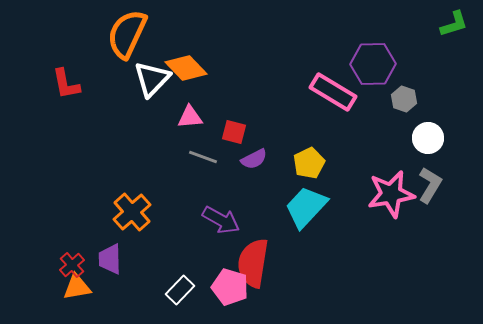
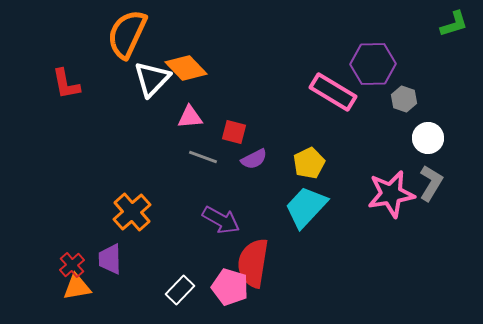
gray L-shape: moved 1 px right, 2 px up
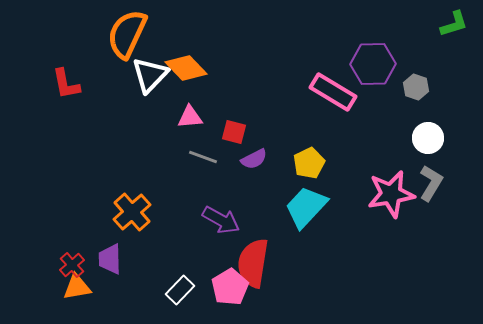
white triangle: moved 2 px left, 4 px up
gray hexagon: moved 12 px right, 12 px up
pink pentagon: rotated 24 degrees clockwise
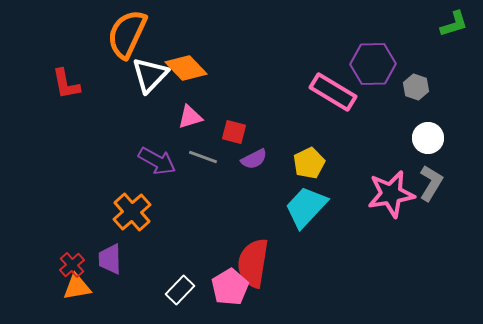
pink triangle: rotated 12 degrees counterclockwise
purple arrow: moved 64 px left, 59 px up
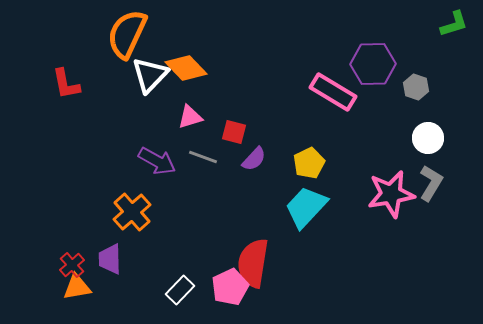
purple semicircle: rotated 20 degrees counterclockwise
pink pentagon: rotated 6 degrees clockwise
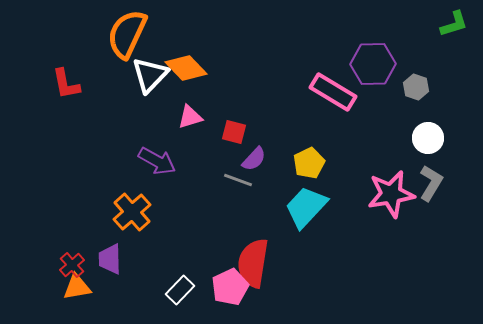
gray line: moved 35 px right, 23 px down
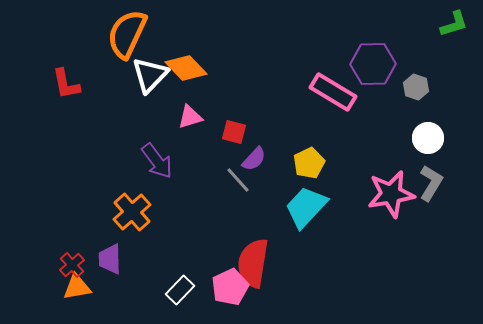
purple arrow: rotated 24 degrees clockwise
gray line: rotated 28 degrees clockwise
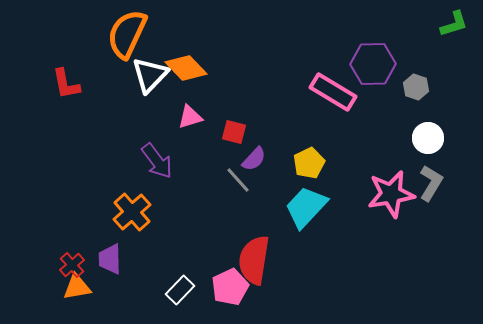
red semicircle: moved 1 px right, 3 px up
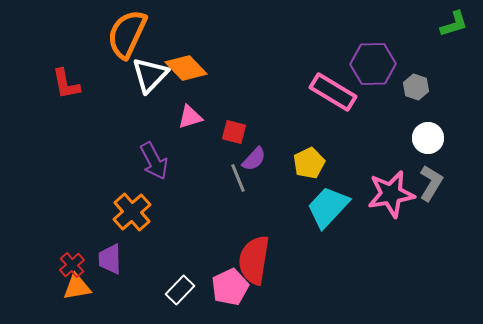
purple arrow: moved 3 px left; rotated 9 degrees clockwise
gray line: moved 2 px up; rotated 20 degrees clockwise
cyan trapezoid: moved 22 px right
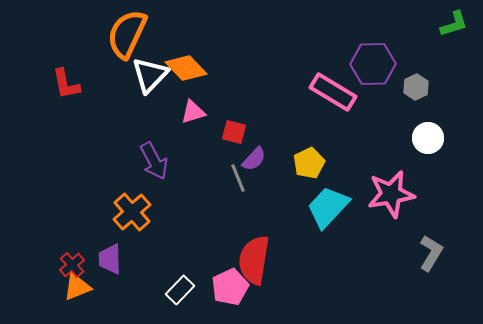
gray hexagon: rotated 15 degrees clockwise
pink triangle: moved 3 px right, 5 px up
gray L-shape: moved 70 px down
orange triangle: rotated 12 degrees counterclockwise
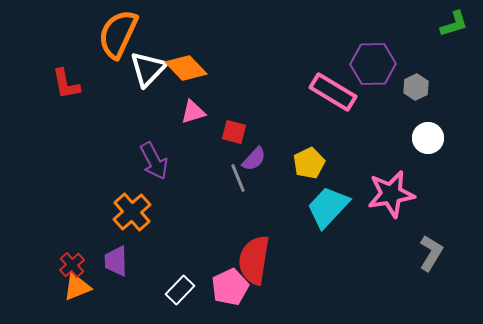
orange semicircle: moved 9 px left
white triangle: moved 2 px left, 6 px up
purple trapezoid: moved 6 px right, 2 px down
